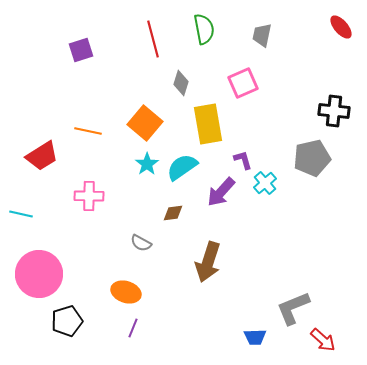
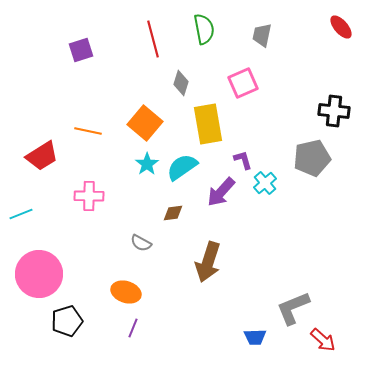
cyan line: rotated 35 degrees counterclockwise
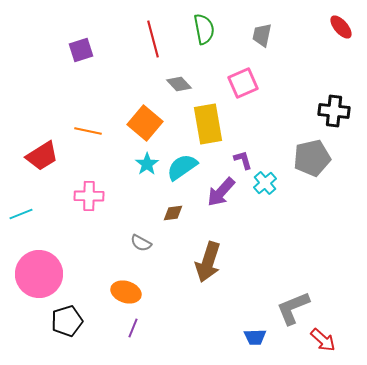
gray diamond: moved 2 px left, 1 px down; rotated 60 degrees counterclockwise
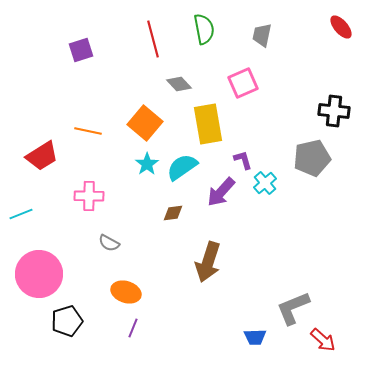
gray semicircle: moved 32 px left
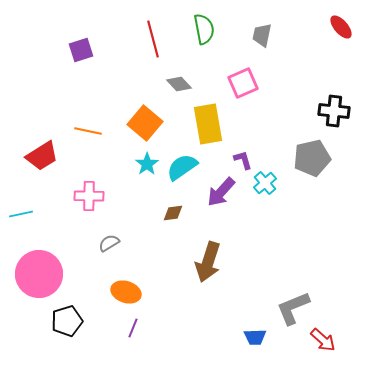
cyan line: rotated 10 degrees clockwise
gray semicircle: rotated 120 degrees clockwise
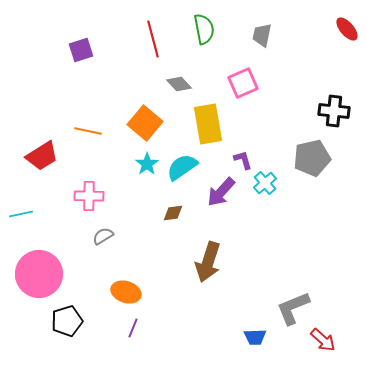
red ellipse: moved 6 px right, 2 px down
gray semicircle: moved 6 px left, 7 px up
